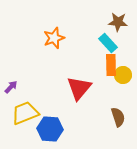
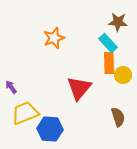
orange rectangle: moved 2 px left, 2 px up
purple arrow: rotated 80 degrees counterclockwise
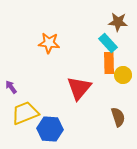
orange star: moved 5 px left, 5 px down; rotated 25 degrees clockwise
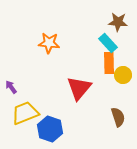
blue hexagon: rotated 15 degrees clockwise
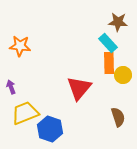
orange star: moved 29 px left, 3 px down
purple arrow: rotated 16 degrees clockwise
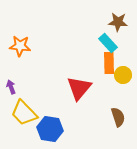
yellow trapezoid: moved 1 px left; rotated 112 degrees counterclockwise
blue hexagon: rotated 10 degrees counterclockwise
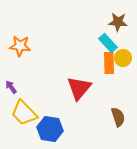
yellow circle: moved 17 px up
purple arrow: rotated 16 degrees counterclockwise
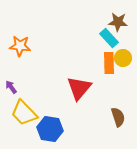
cyan rectangle: moved 1 px right, 5 px up
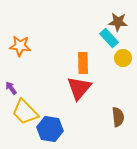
orange rectangle: moved 26 px left
purple arrow: moved 1 px down
yellow trapezoid: moved 1 px right, 1 px up
brown semicircle: rotated 12 degrees clockwise
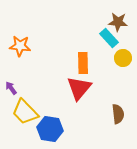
brown semicircle: moved 3 px up
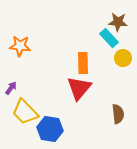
purple arrow: rotated 72 degrees clockwise
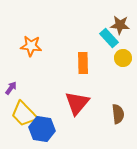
brown star: moved 2 px right, 3 px down
orange star: moved 11 px right
red triangle: moved 2 px left, 15 px down
yellow trapezoid: moved 1 px left, 2 px down
blue hexagon: moved 8 px left
